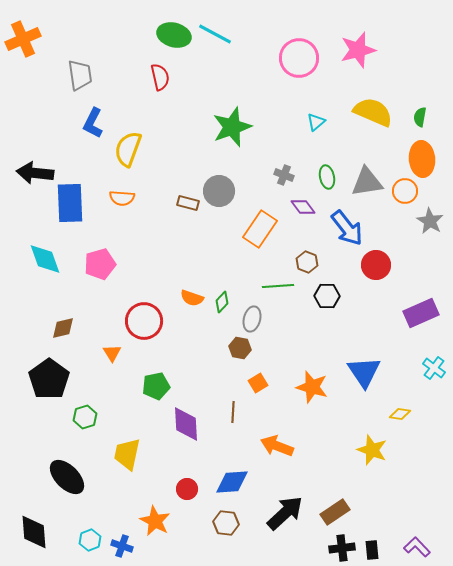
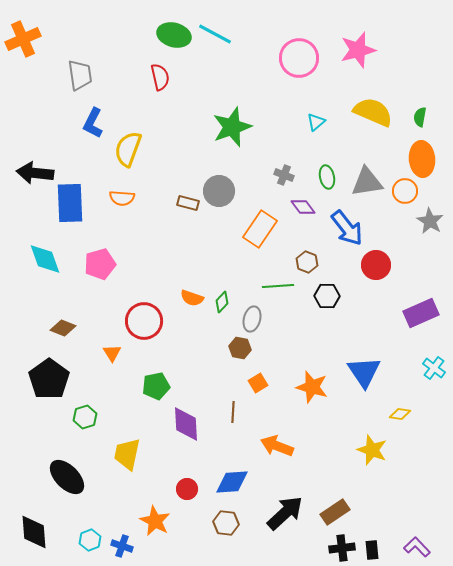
brown diamond at (63, 328): rotated 35 degrees clockwise
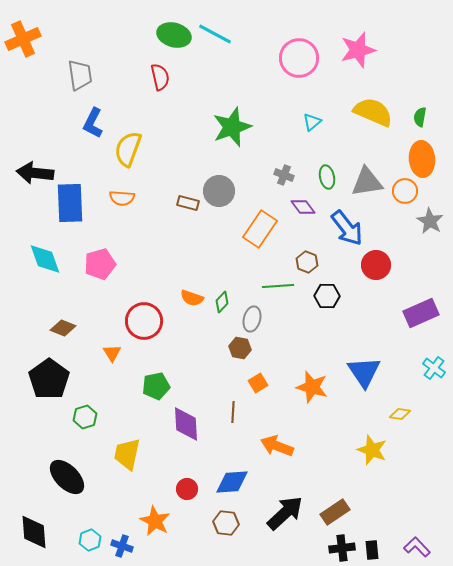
cyan triangle at (316, 122): moved 4 px left
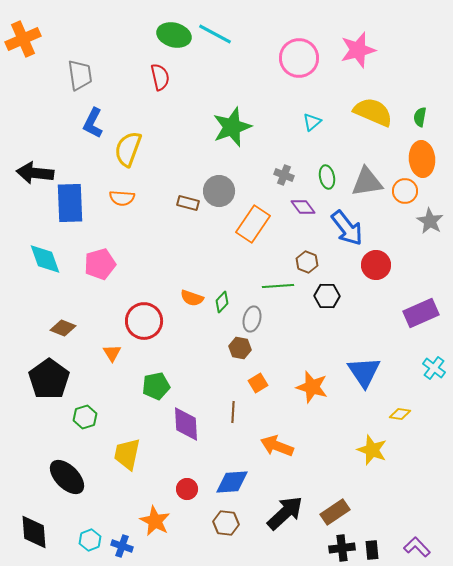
orange rectangle at (260, 229): moved 7 px left, 5 px up
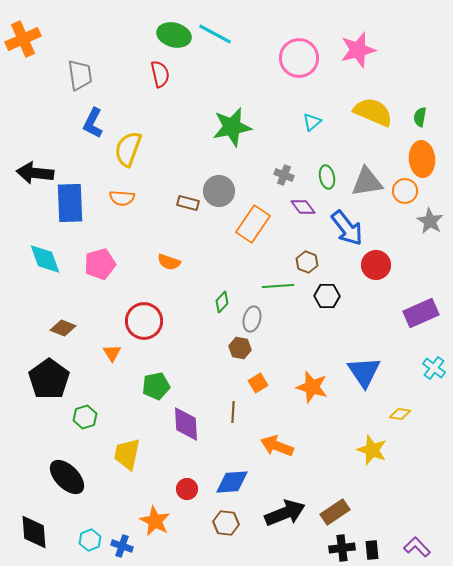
red semicircle at (160, 77): moved 3 px up
green star at (232, 127): rotated 9 degrees clockwise
orange semicircle at (192, 298): moved 23 px left, 36 px up
black arrow at (285, 513): rotated 21 degrees clockwise
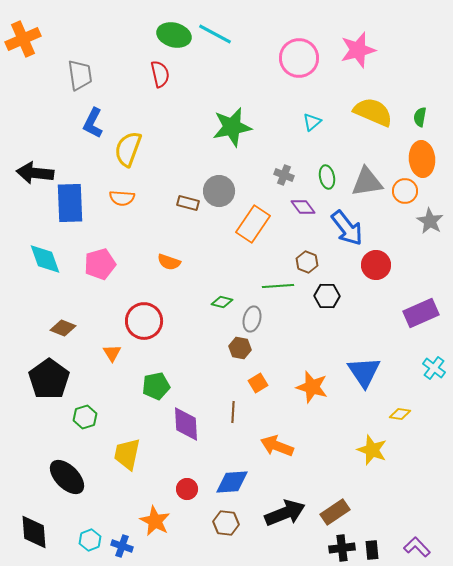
green diamond at (222, 302): rotated 60 degrees clockwise
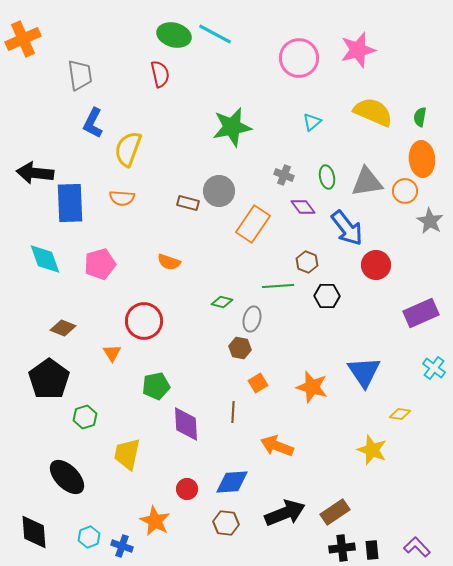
cyan hexagon at (90, 540): moved 1 px left, 3 px up
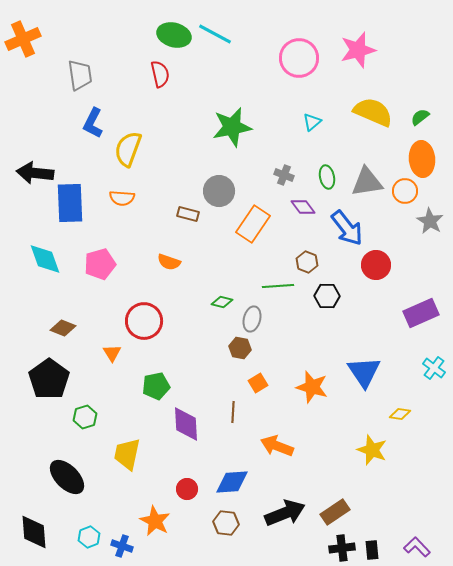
green semicircle at (420, 117): rotated 42 degrees clockwise
brown rectangle at (188, 203): moved 11 px down
